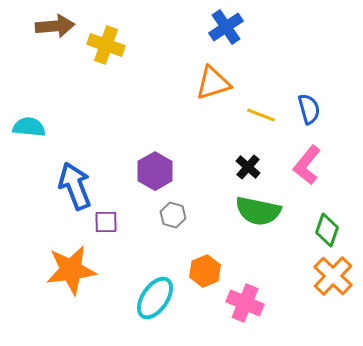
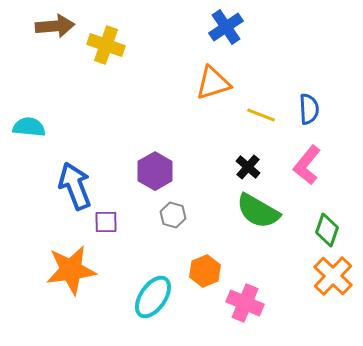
blue semicircle: rotated 12 degrees clockwise
green semicircle: rotated 18 degrees clockwise
cyan ellipse: moved 2 px left, 1 px up
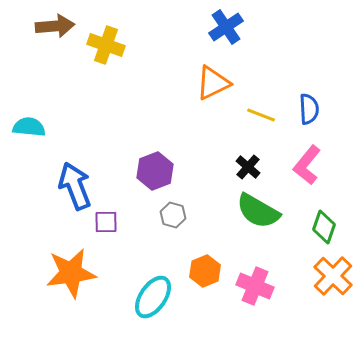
orange triangle: rotated 9 degrees counterclockwise
purple hexagon: rotated 9 degrees clockwise
green diamond: moved 3 px left, 3 px up
orange star: moved 3 px down
pink cross: moved 10 px right, 17 px up
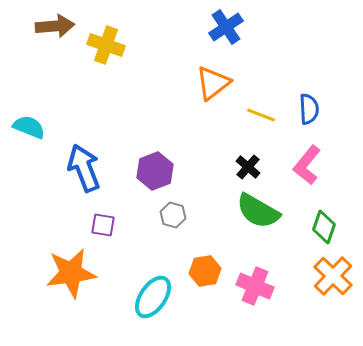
orange triangle: rotated 12 degrees counterclockwise
cyan semicircle: rotated 16 degrees clockwise
blue arrow: moved 9 px right, 18 px up
purple square: moved 3 px left, 3 px down; rotated 10 degrees clockwise
orange hexagon: rotated 12 degrees clockwise
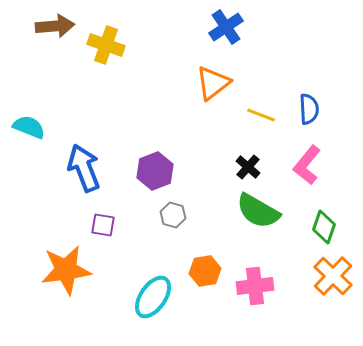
orange star: moved 5 px left, 3 px up
pink cross: rotated 30 degrees counterclockwise
